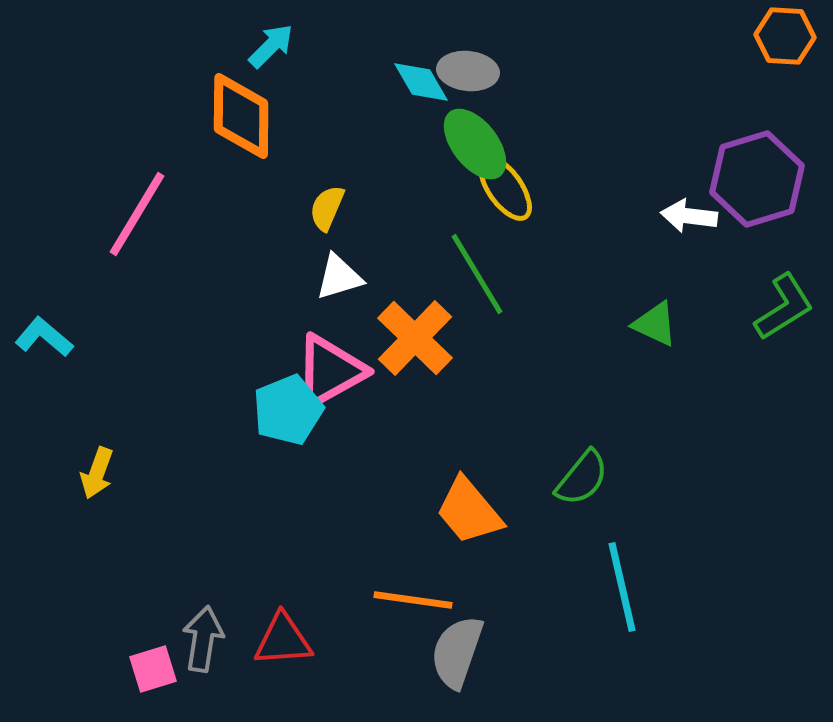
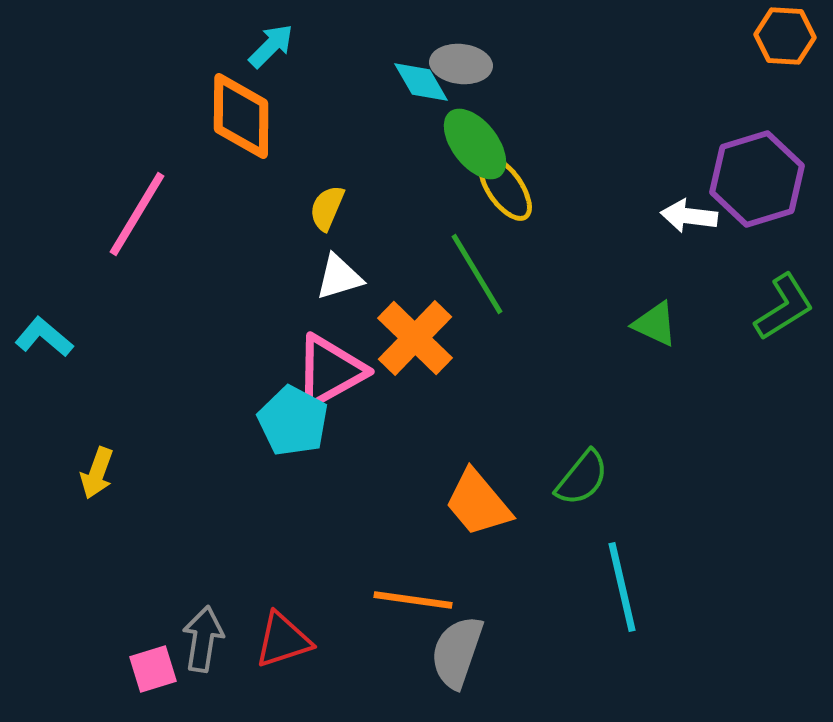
gray ellipse: moved 7 px left, 7 px up
cyan pentagon: moved 5 px right, 11 px down; rotated 22 degrees counterclockwise
orange trapezoid: moved 9 px right, 8 px up
red triangle: rotated 14 degrees counterclockwise
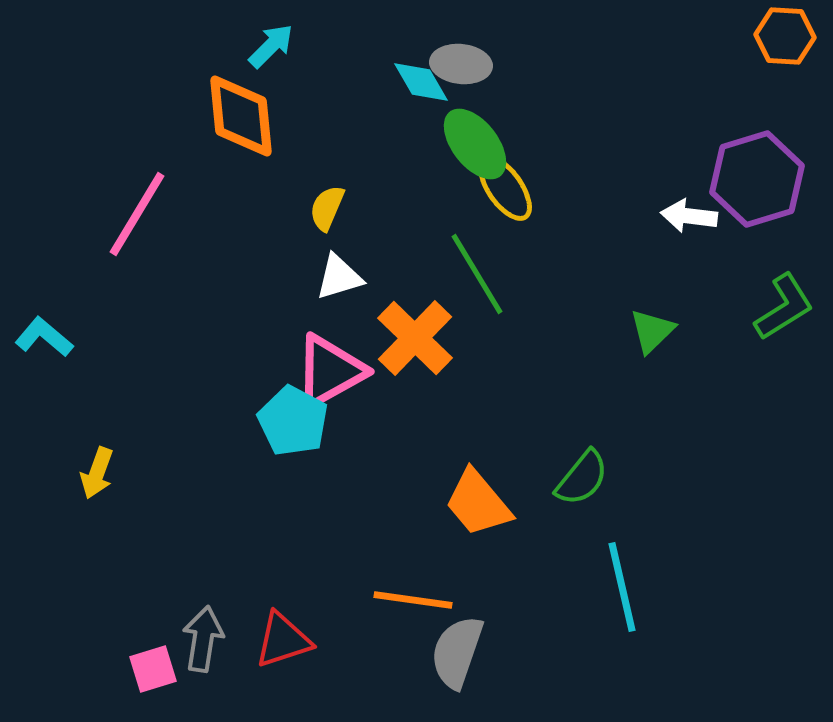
orange diamond: rotated 6 degrees counterclockwise
green triangle: moved 3 px left, 7 px down; rotated 51 degrees clockwise
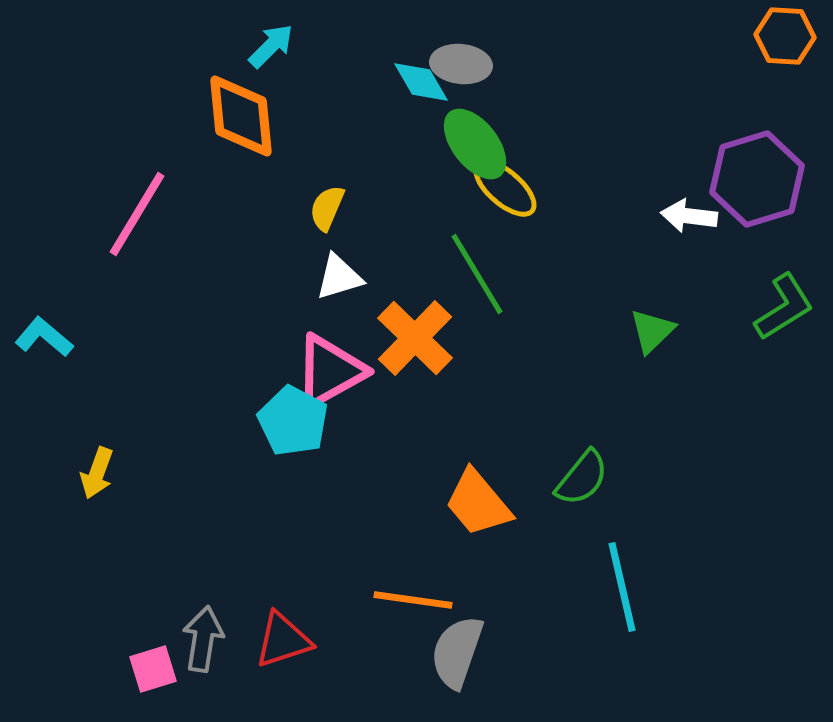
yellow ellipse: rotated 14 degrees counterclockwise
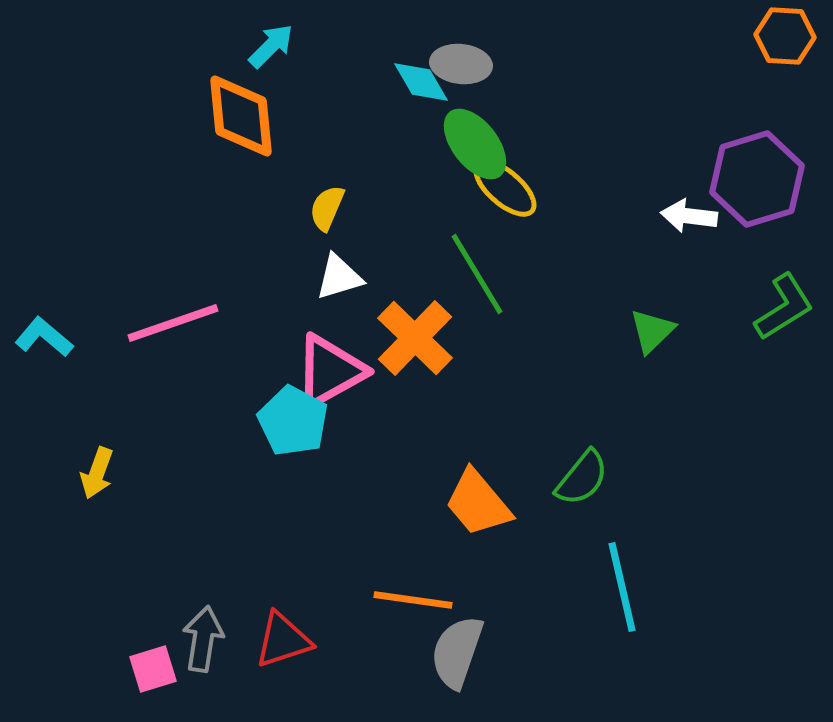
pink line: moved 36 px right, 109 px down; rotated 40 degrees clockwise
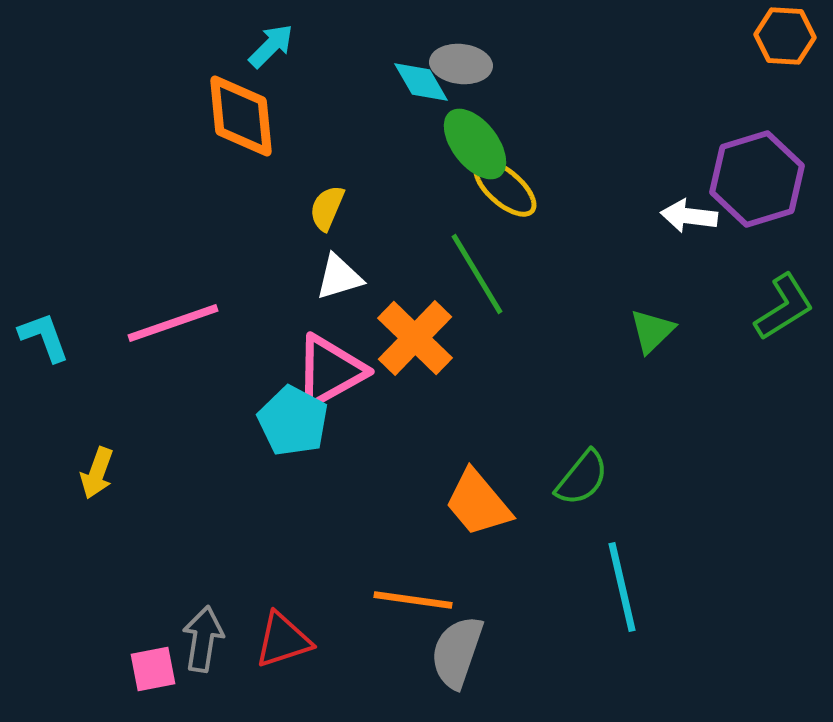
cyan L-shape: rotated 30 degrees clockwise
pink square: rotated 6 degrees clockwise
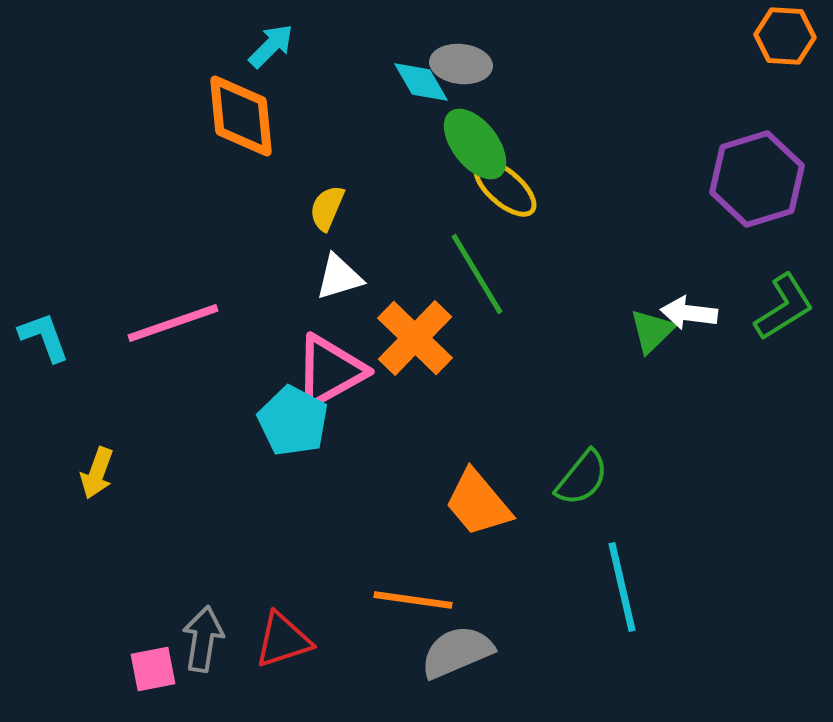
white arrow: moved 97 px down
gray semicircle: rotated 48 degrees clockwise
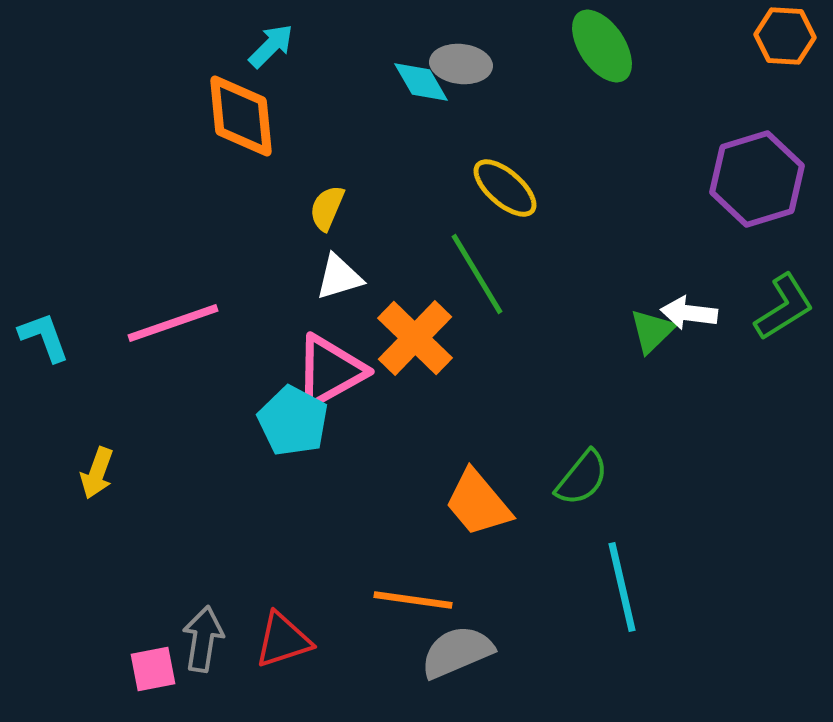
green ellipse: moved 127 px right, 98 px up; rotated 4 degrees clockwise
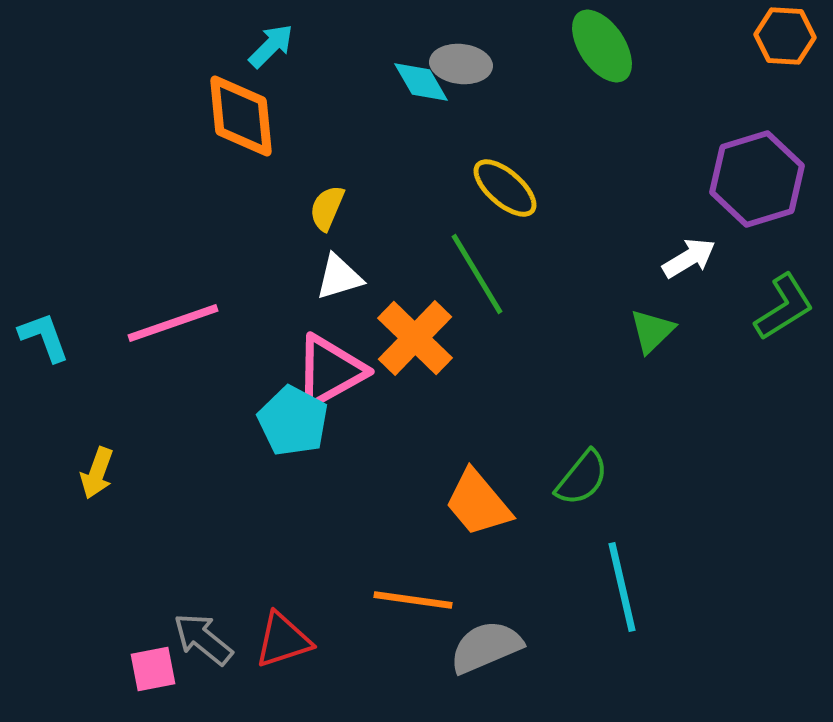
white arrow: moved 55 px up; rotated 142 degrees clockwise
gray arrow: rotated 60 degrees counterclockwise
gray semicircle: moved 29 px right, 5 px up
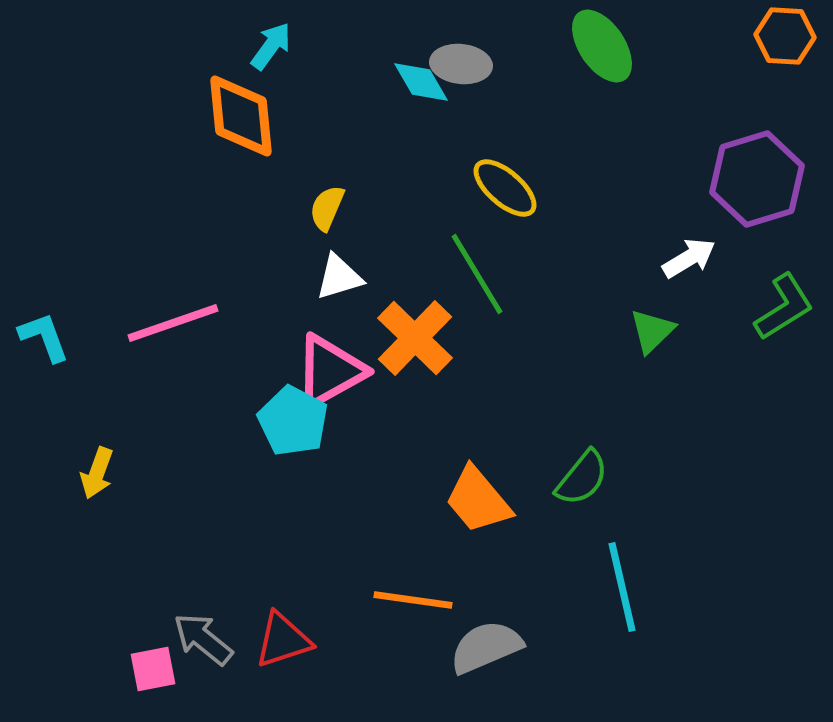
cyan arrow: rotated 9 degrees counterclockwise
orange trapezoid: moved 3 px up
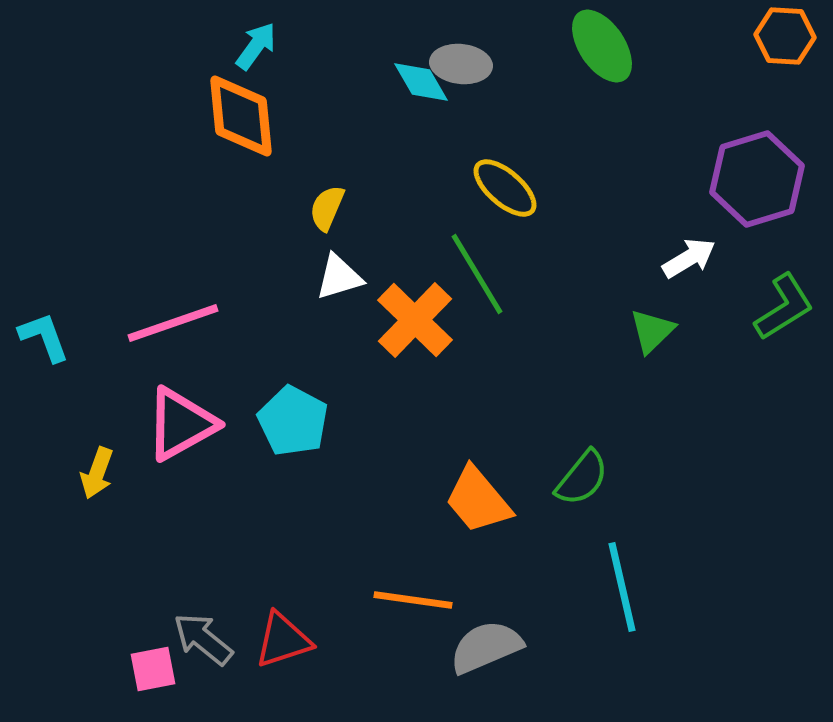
cyan arrow: moved 15 px left
orange cross: moved 18 px up
pink triangle: moved 149 px left, 53 px down
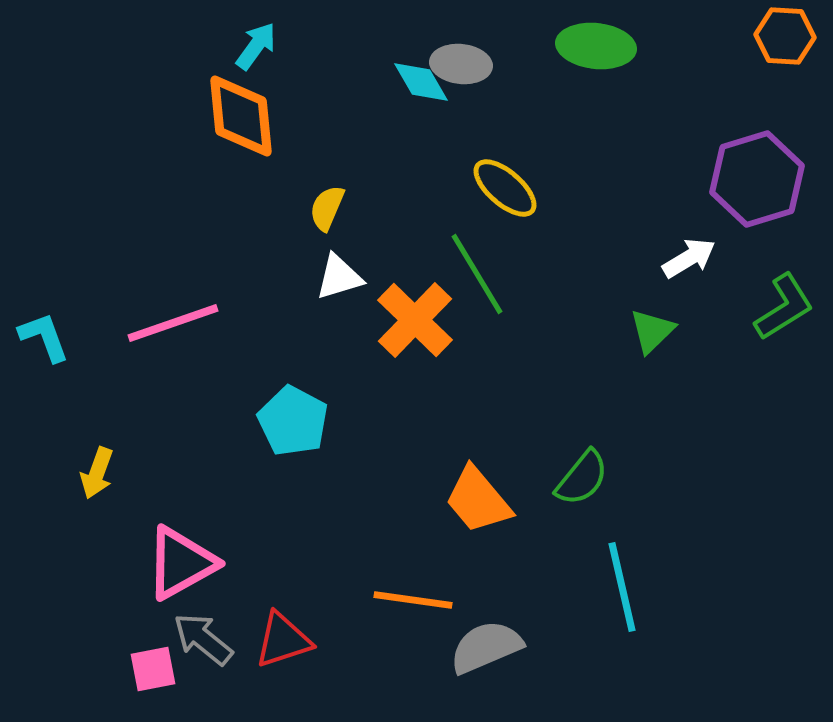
green ellipse: moved 6 px left; rotated 50 degrees counterclockwise
pink triangle: moved 139 px down
